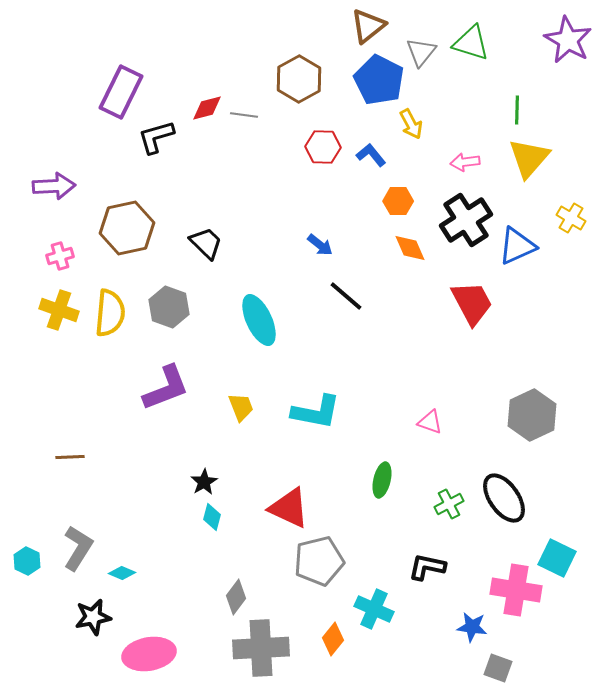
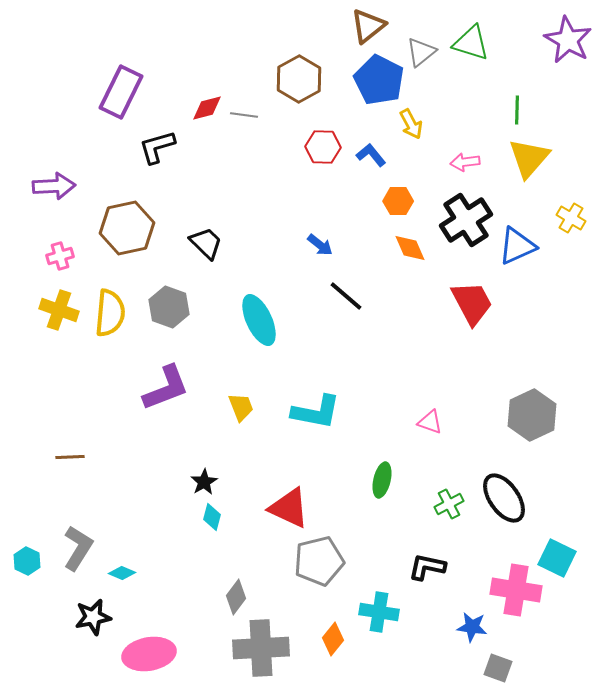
gray triangle at (421, 52): rotated 12 degrees clockwise
black L-shape at (156, 137): moved 1 px right, 10 px down
cyan cross at (374, 609): moved 5 px right, 3 px down; rotated 15 degrees counterclockwise
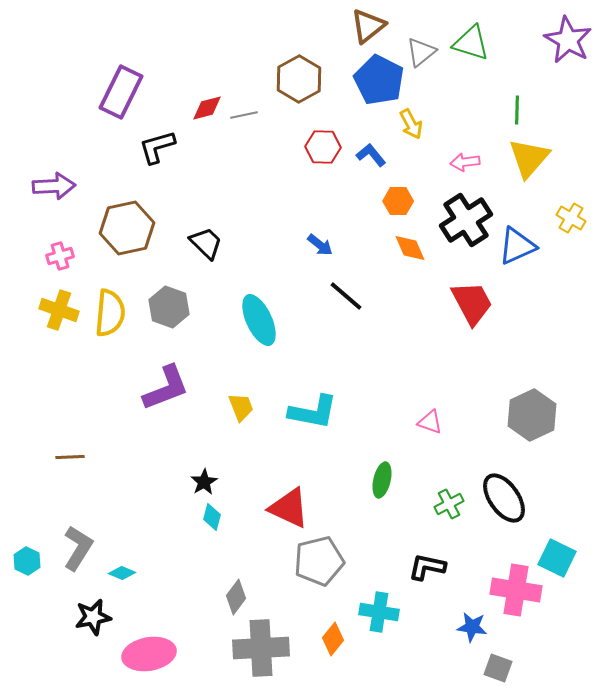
gray line at (244, 115): rotated 20 degrees counterclockwise
cyan L-shape at (316, 412): moved 3 px left
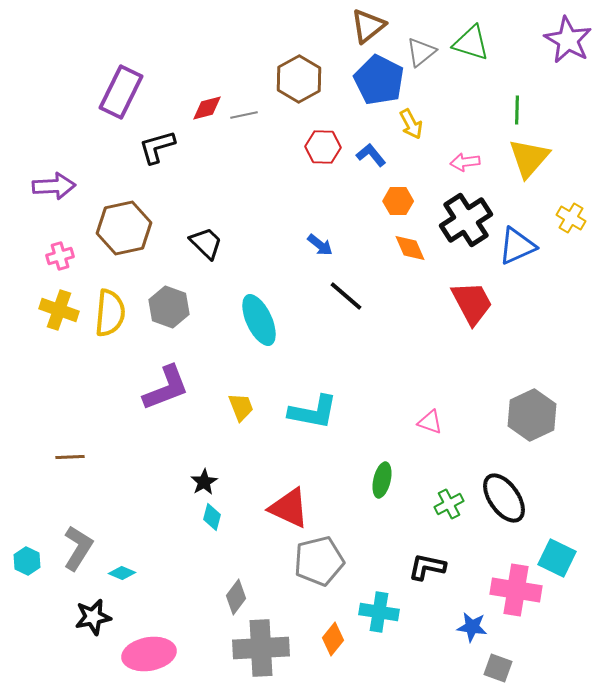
brown hexagon at (127, 228): moved 3 px left
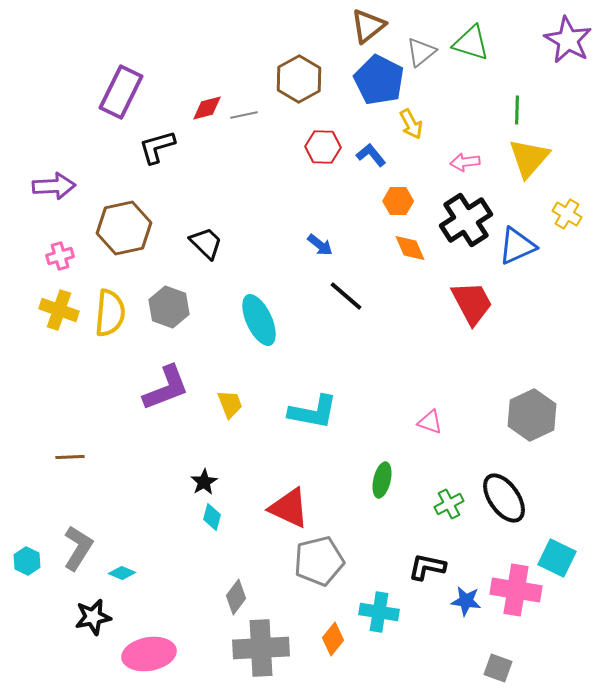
yellow cross at (571, 218): moved 4 px left, 4 px up
yellow trapezoid at (241, 407): moved 11 px left, 3 px up
blue star at (472, 627): moved 6 px left, 26 px up
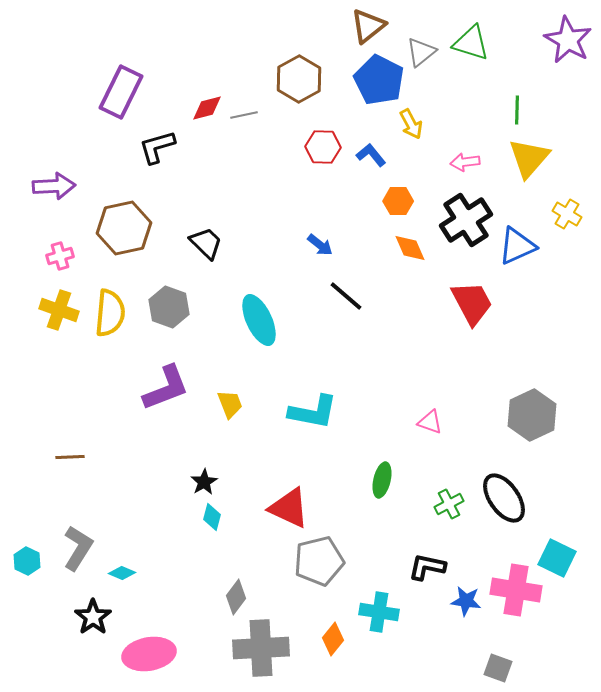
black star at (93, 617): rotated 24 degrees counterclockwise
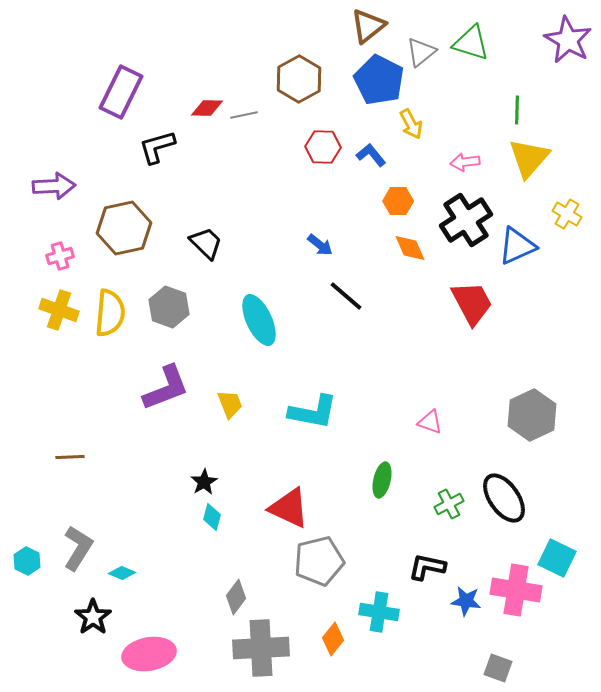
red diamond at (207, 108): rotated 16 degrees clockwise
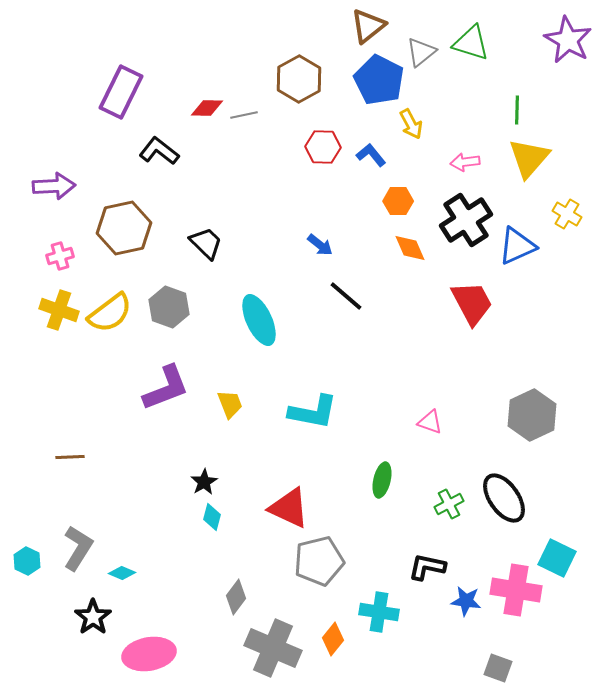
black L-shape at (157, 147): moved 2 px right, 4 px down; rotated 54 degrees clockwise
yellow semicircle at (110, 313): rotated 48 degrees clockwise
gray cross at (261, 648): moved 12 px right; rotated 26 degrees clockwise
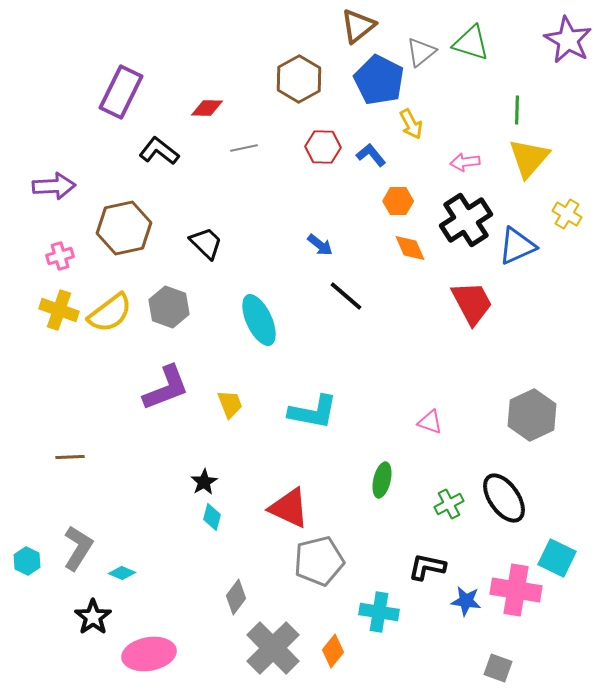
brown triangle at (368, 26): moved 10 px left
gray line at (244, 115): moved 33 px down
orange diamond at (333, 639): moved 12 px down
gray cross at (273, 648): rotated 22 degrees clockwise
